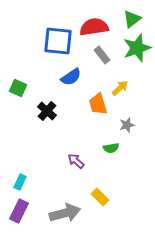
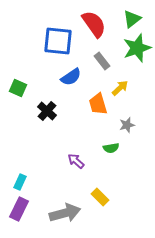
red semicircle: moved 3 px up; rotated 64 degrees clockwise
gray rectangle: moved 6 px down
purple rectangle: moved 2 px up
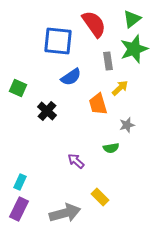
green star: moved 3 px left, 1 px down
gray rectangle: moved 6 px right; rotated 30 degrees clockwise
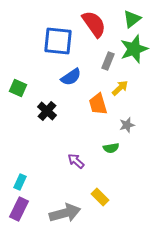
gray rectangle: rotated 30 degrees clockwise
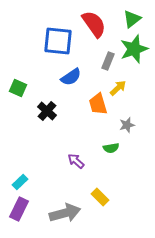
yellow arrow: moved 2 px left
cyan rectangle: rotated 21 degrees clockwise
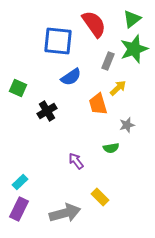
black cross: rotated 18 degrees clockwise
purple arrow: rotated 12 degrees clockwise
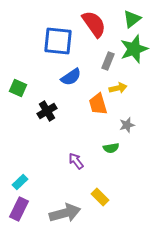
yellow arrow: rotated 30 degrees clockwise
